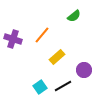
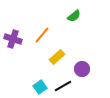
purple circle: moved 2 px left, 1 px up
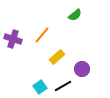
green semicircle: moved 1 px right, 1 px up
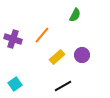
green semicircle: rotated 24 degrees counterclockwise
purple circle: moved 14 px up
cyan square: moved 25 px left, 3 px up
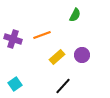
orange line: rotated 30 degrees clockwise
black line: rotated 18 degrees counterclockwise
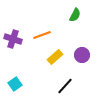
yellow rectangle: moved 2 px left
black line: moved 2 px right
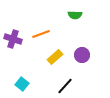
green semicircle: rotated 64 degrees clockwise
orange line: moved 1 px left, 1 px up
cyan square: moved 7 px right; rotated 16 degrees counterclockwise
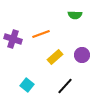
cyan square: moved 5 px right, 1 px down
